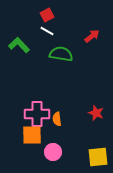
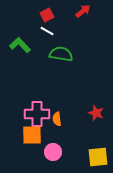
red arrow: moved 9 px left, 25 px up
green L-shape: moved 1 px right
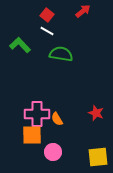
red square: rotated 24 degrees counterclockwise
orange semicircle: rotated 24 degrees counterclockwise
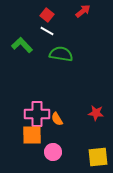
green L-shape: moved 2 px right
red star: rotated 14 degrees counterclockwise
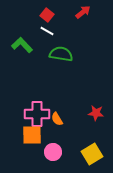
red arrow: moved 1 px down
yellow square: moved 6 px left, 3 px up; rotated 25 degrees counterclockwise
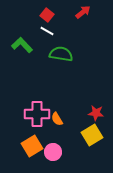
orange square: moved 11 px down; rotated 30 degrees counterclockwise
yellow square: moved 19 px up
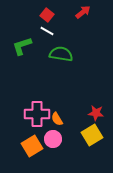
green L-shape: moved 1 px down; rotated 65 degrees counterclockwise
pink circle: moved 13 px up
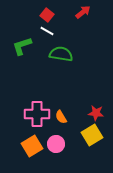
orange semicircle: moved 4 px right, 2 px up
pink circle: moved 3 px right, 5 px down
